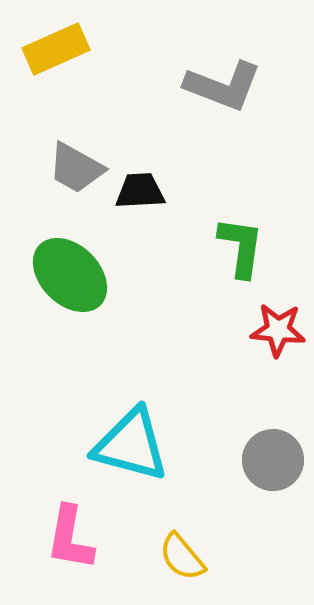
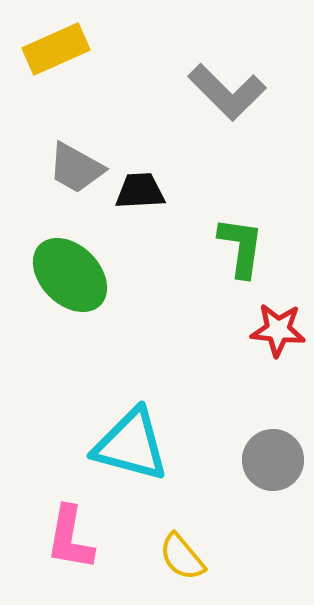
gray L-shape: moved 4 px right, 6 px down; rotated 24 degrees clockwise
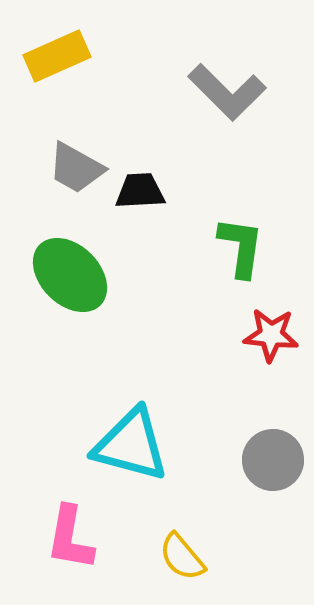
yellow rectangle: moved 1 px right, 7 px down
red star: moved 7 px left, 5 px down
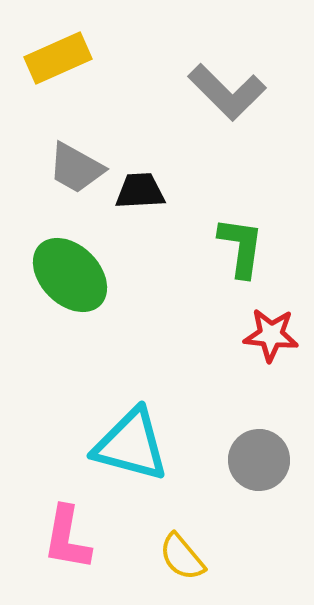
yellow rectangle: moved 1 px right, 2 px down
gray circle: moved 14 px left
pink L-shape: moved 3 px left
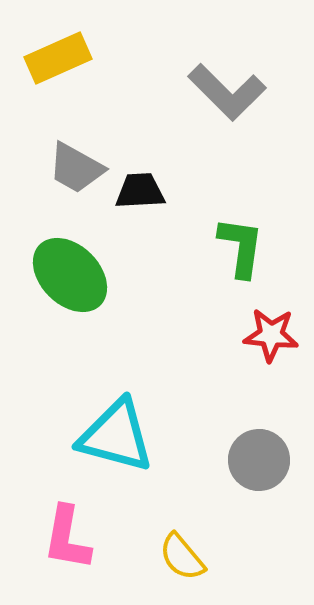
cyan triangle: moved 15 px left, 9 px up
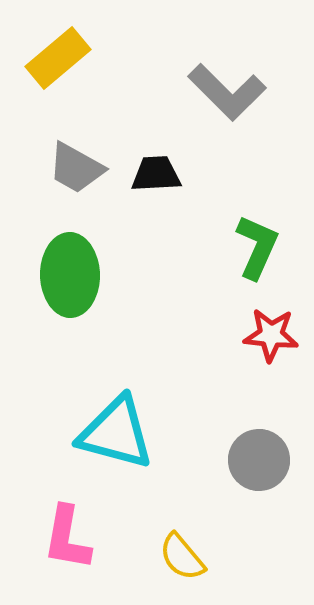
yellow rectangle: rotated 16 degrees counterclockwise
black trapezoid: moved 16 px right, 17 px up
green L-shape: moved 16 px right; rotated 16 degrees clockwise
green ellipse: rotated 44 degrees clockwise
cyan triangle: moved 3 px up
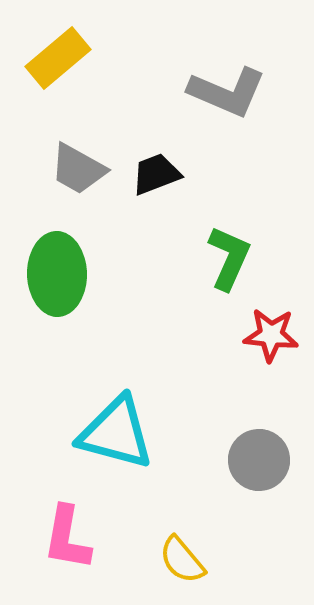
gray L-shape: rotated 22 degrees counterclockwise
gray trapezoid: moved 2 px right, 1 px down
black trapezoid: rotated 18 degrees counterclockwise
green L-shape: moved 28 px left, 11 px down
green ellipse: moved 13 px left, 1 px up
yellow semicircle: moved 3 px down
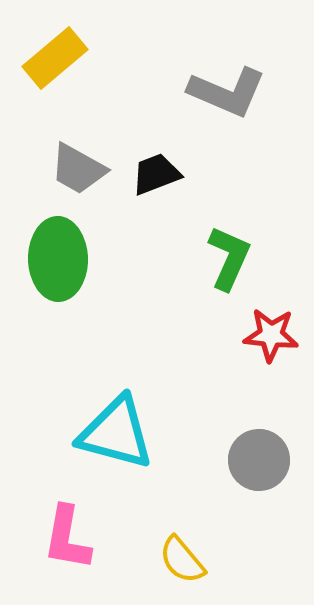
yellow rectangle: moved 3 px left
green ellipse: moved 1 px right, 15 px up
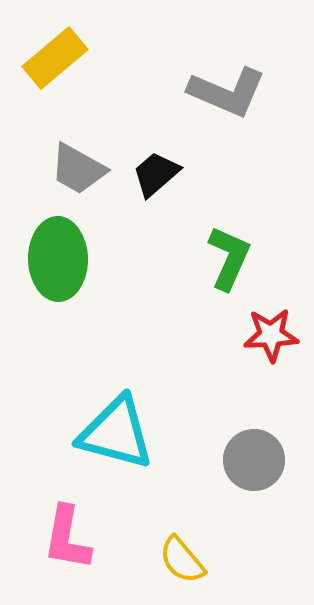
black trapezoid: rotated 20 degrees counterclockwise
red star: rotated 8 degrees counterclockwise
gray circle: moved 5 px left
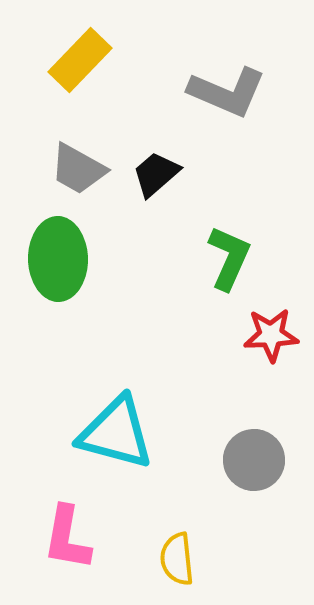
yellow rectangle: moved 25 px right, 2 px down; rotated 6 degrees counterclockwise
yellow semicircle: moved 5 px left, 1 px up; rotated 34 degrees clockwise
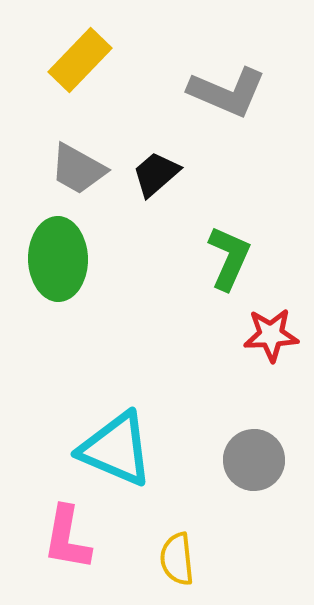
cyan triangle: moved 16 px down; rotated 8 degrees clockwise
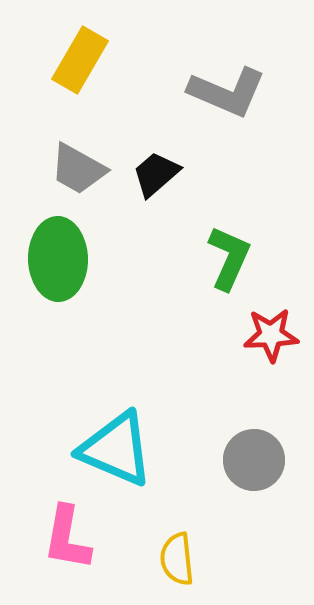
yellow rectangle: rotated 14 degrees counterclockwise
